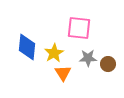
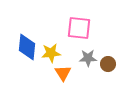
yellow star: moved 3 px left; rotated 24 degrees clockwise
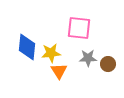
orange triangle: moved 4 px left, 2 px up
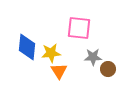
gray star: moved 5 px right, 1 px up
brown circle: moved 5 px down
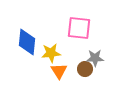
blue diamond: moved 5 px up
gray star: moved 2 px right, 1 px down
brown circle: moved 23 px left
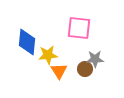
yellow star: moved 3 px left, 2 px down
gray star: moved 1 px down
